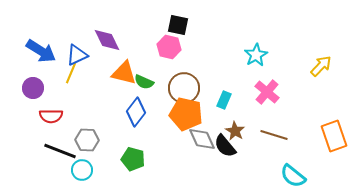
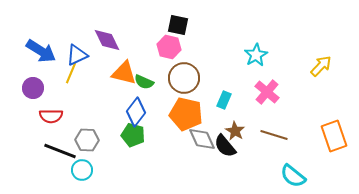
brown circle: moved 10 px up
green pentagon: moved 24 px up
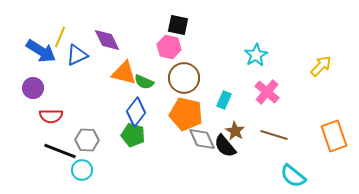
yellow line: moved 11 px left, 36 px up
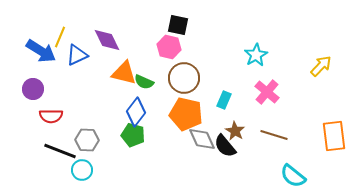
purple circle: moved 1 px down
orange rectangle: rotated 12 degrees clockwise
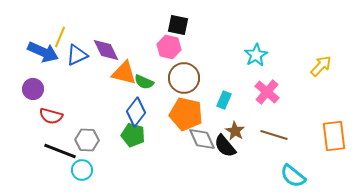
purple diamond: moved 1 px left, 10 px down
blue arrow: moved 2 px right, 1 px down; rotated 8 degrees counterclockwise
red semicircle: rotated 15 degrees clockwise
